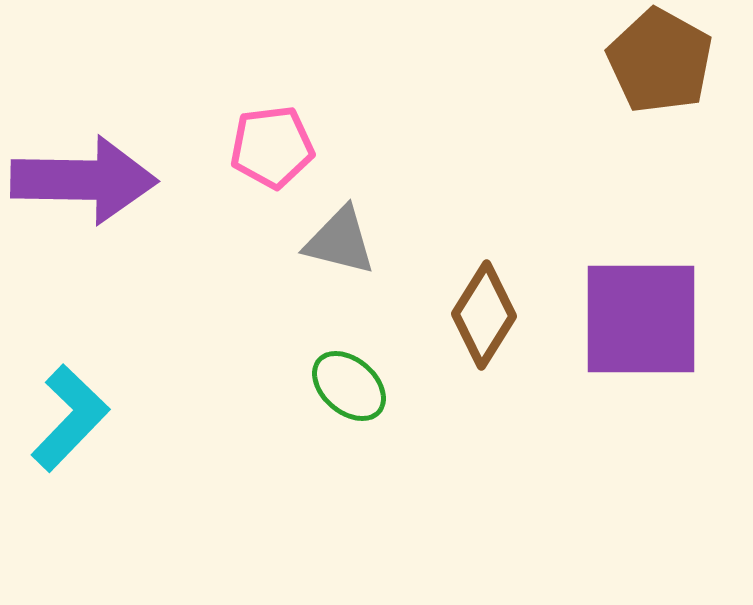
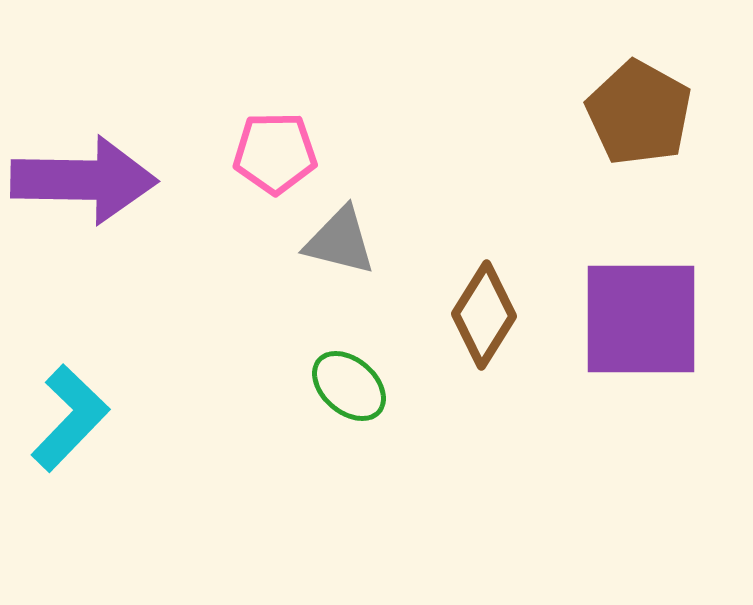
brown pentagon: moved 21 px left, 52 px down
pink pentagon: moved 3 px right, 6 px down; rotated 6 degrees clockwise
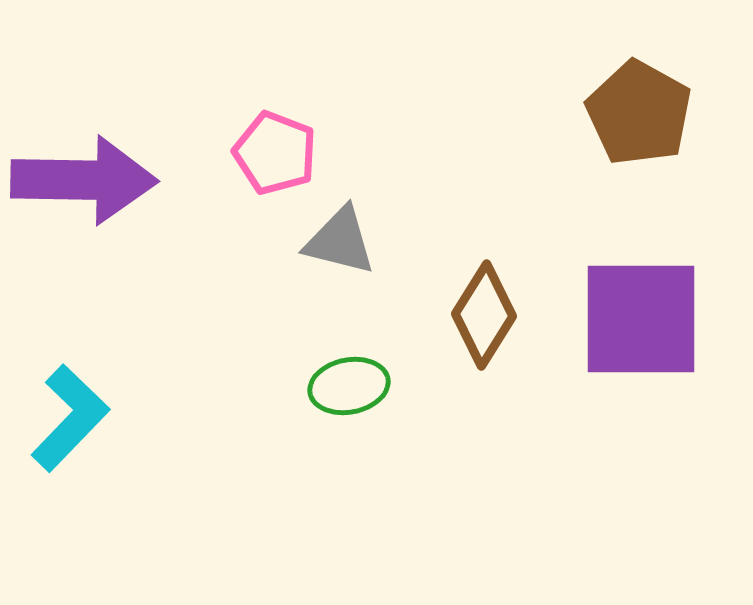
pink pentagon: rotated 22 degrees clockwise
green ellipse: rotated 52 degrees counterclockwise
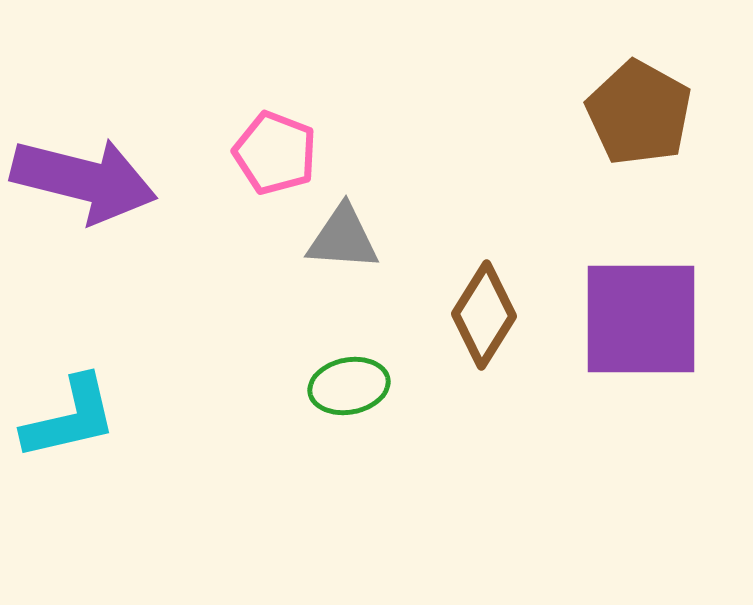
purple arrow: rotated 13 degrees clockwise
gray triangle: moved 3 px right, 3 px up; rotated 10 degrees counterclockwise
cyan L-shape: rotated 33 degrees clockwise
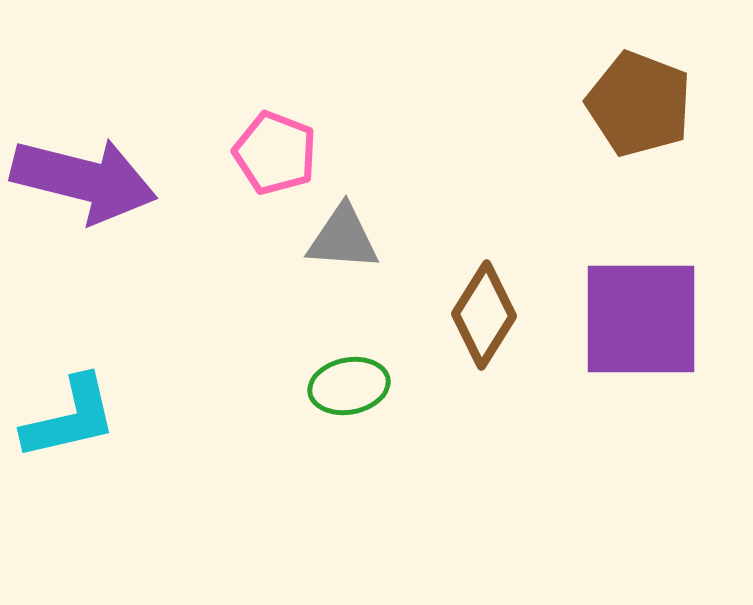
brown pentagon: moved 9 px up; rotated 8 degrees counterclockwise
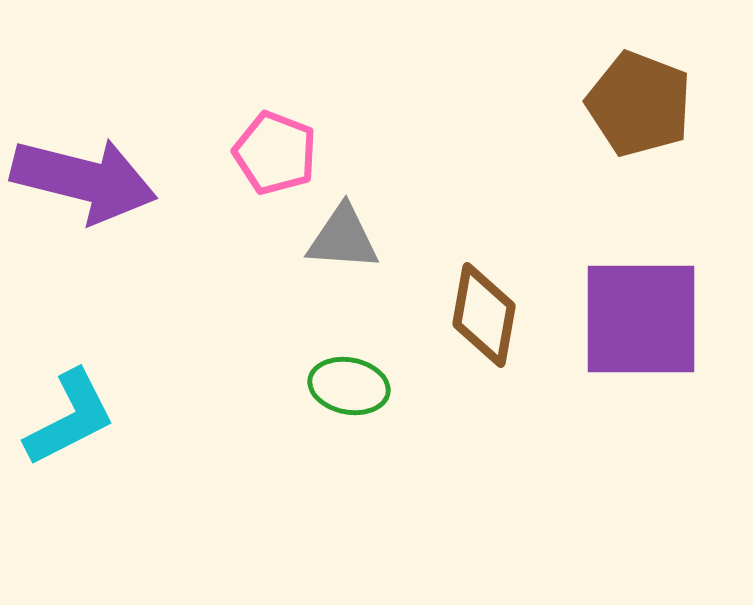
brown diamond: rotated 22 degrees counterclockwise
green ellipse: rotated 22 degrees clockwise
cyan L-shape: rotated 14 degrees counterclockwise
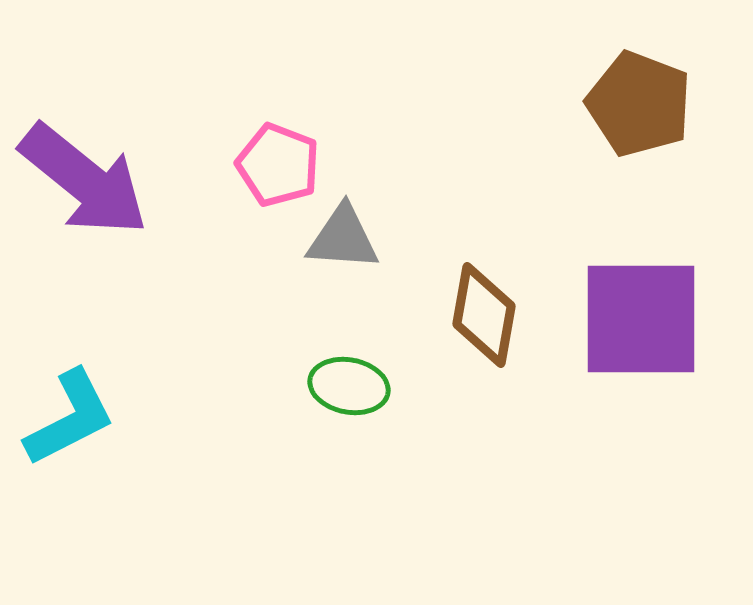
pink pentagon: moved 3 px right, 12 px down
purple arrow: rotated 25 degrees clockwise
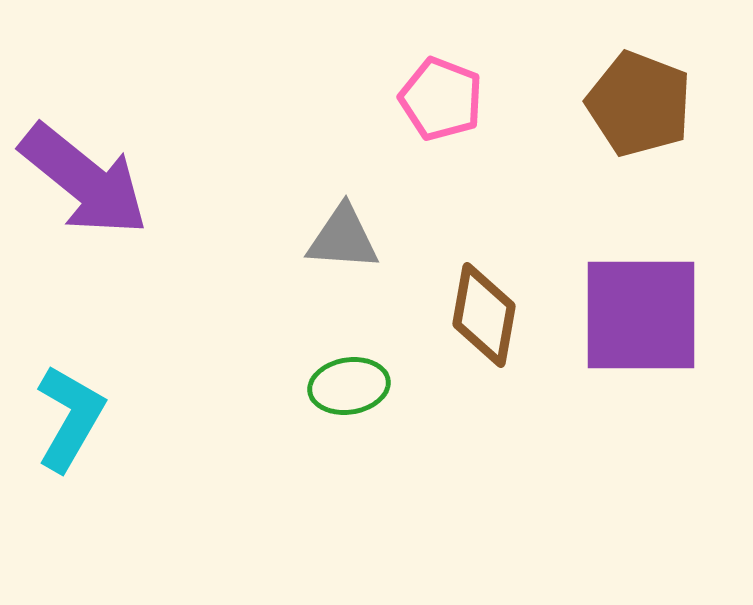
pink pentagon: moved 163 px right, 66 px up
purple square: moved 4 px up
green ellipse: rotated 20 degrees counterclockwise
cyan L-shape: rotated 33 degrees counterclockwise
